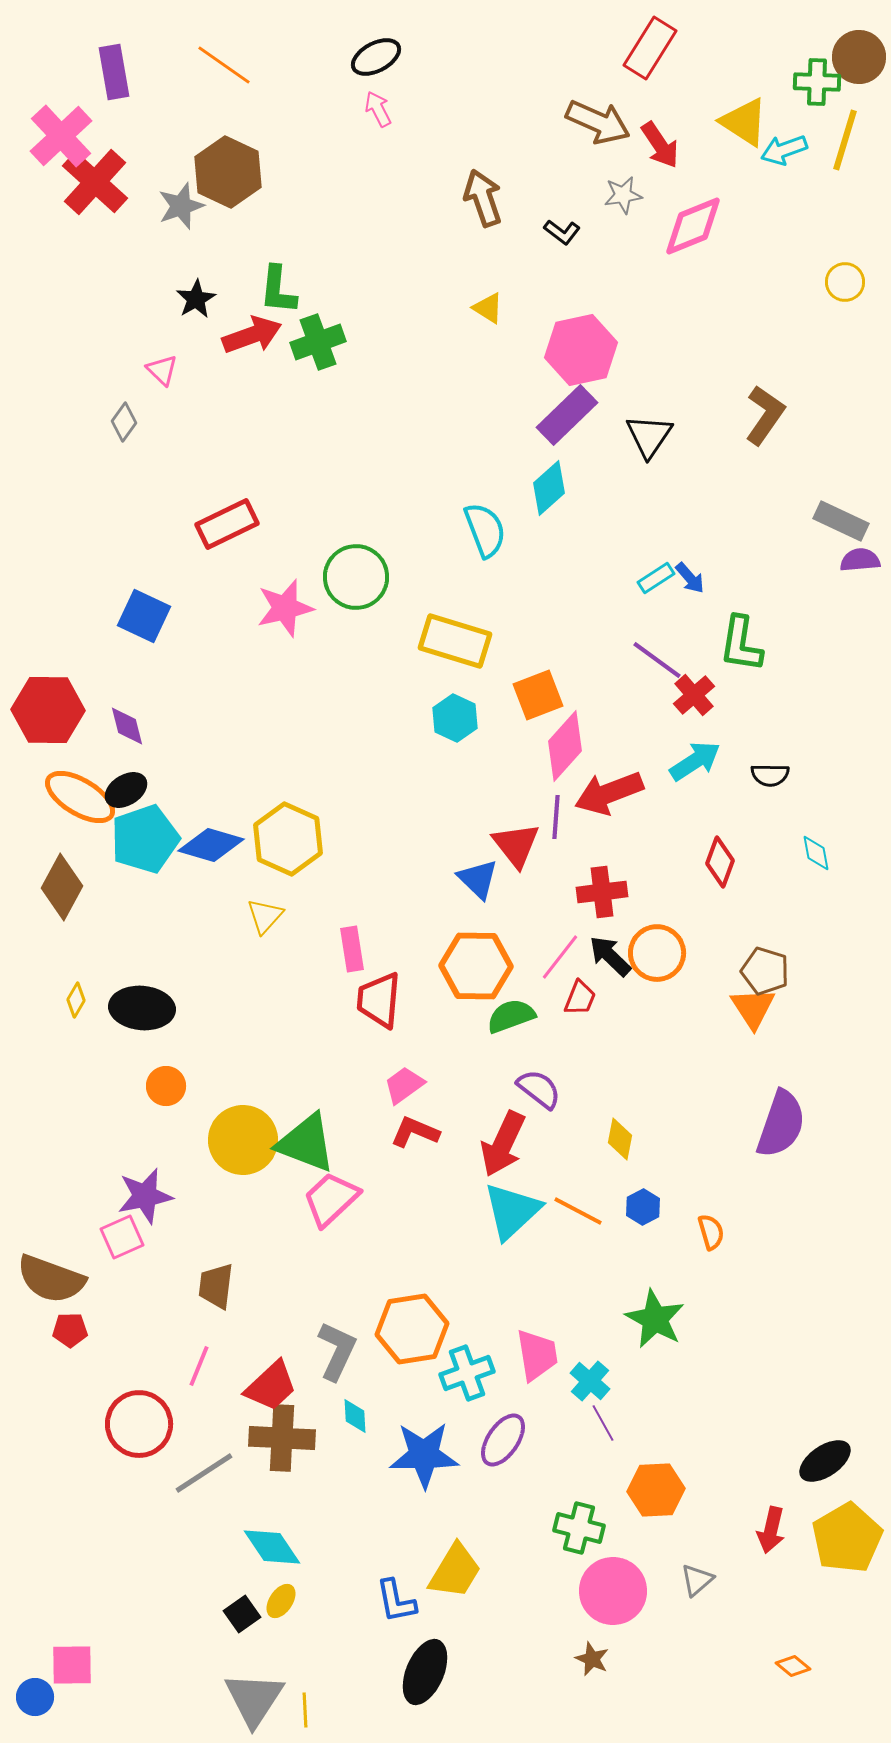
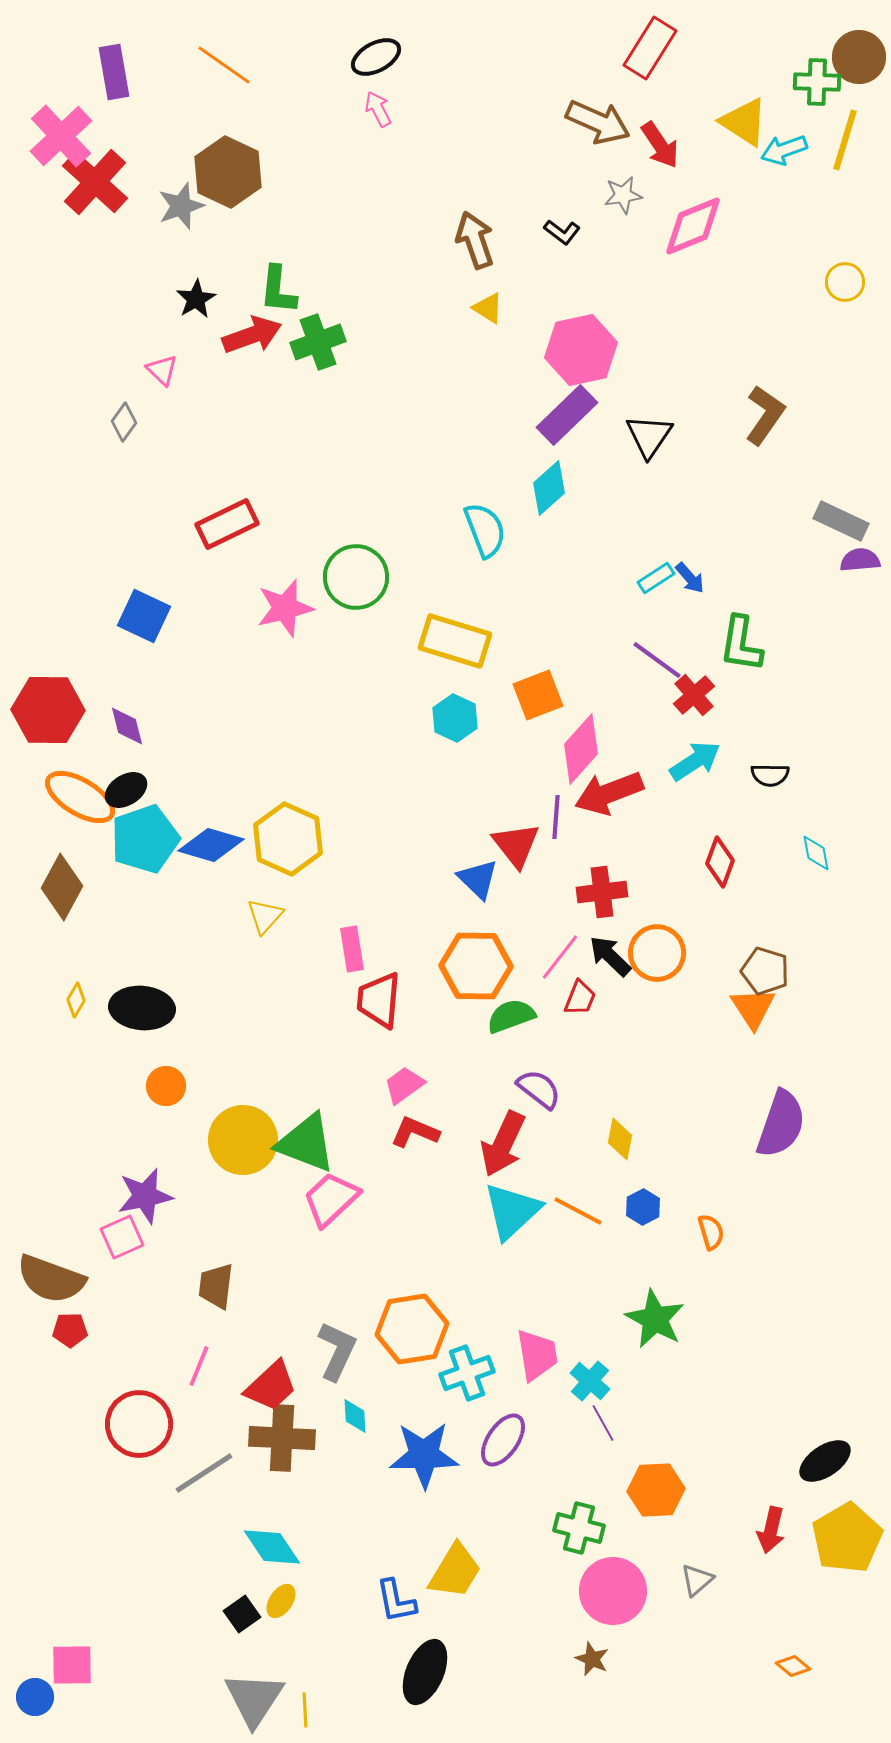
brown arrow at (483, 198): moved 8 px left, 42 px down
pink diamond at (565, 746): moved 16 px right, 3 px down
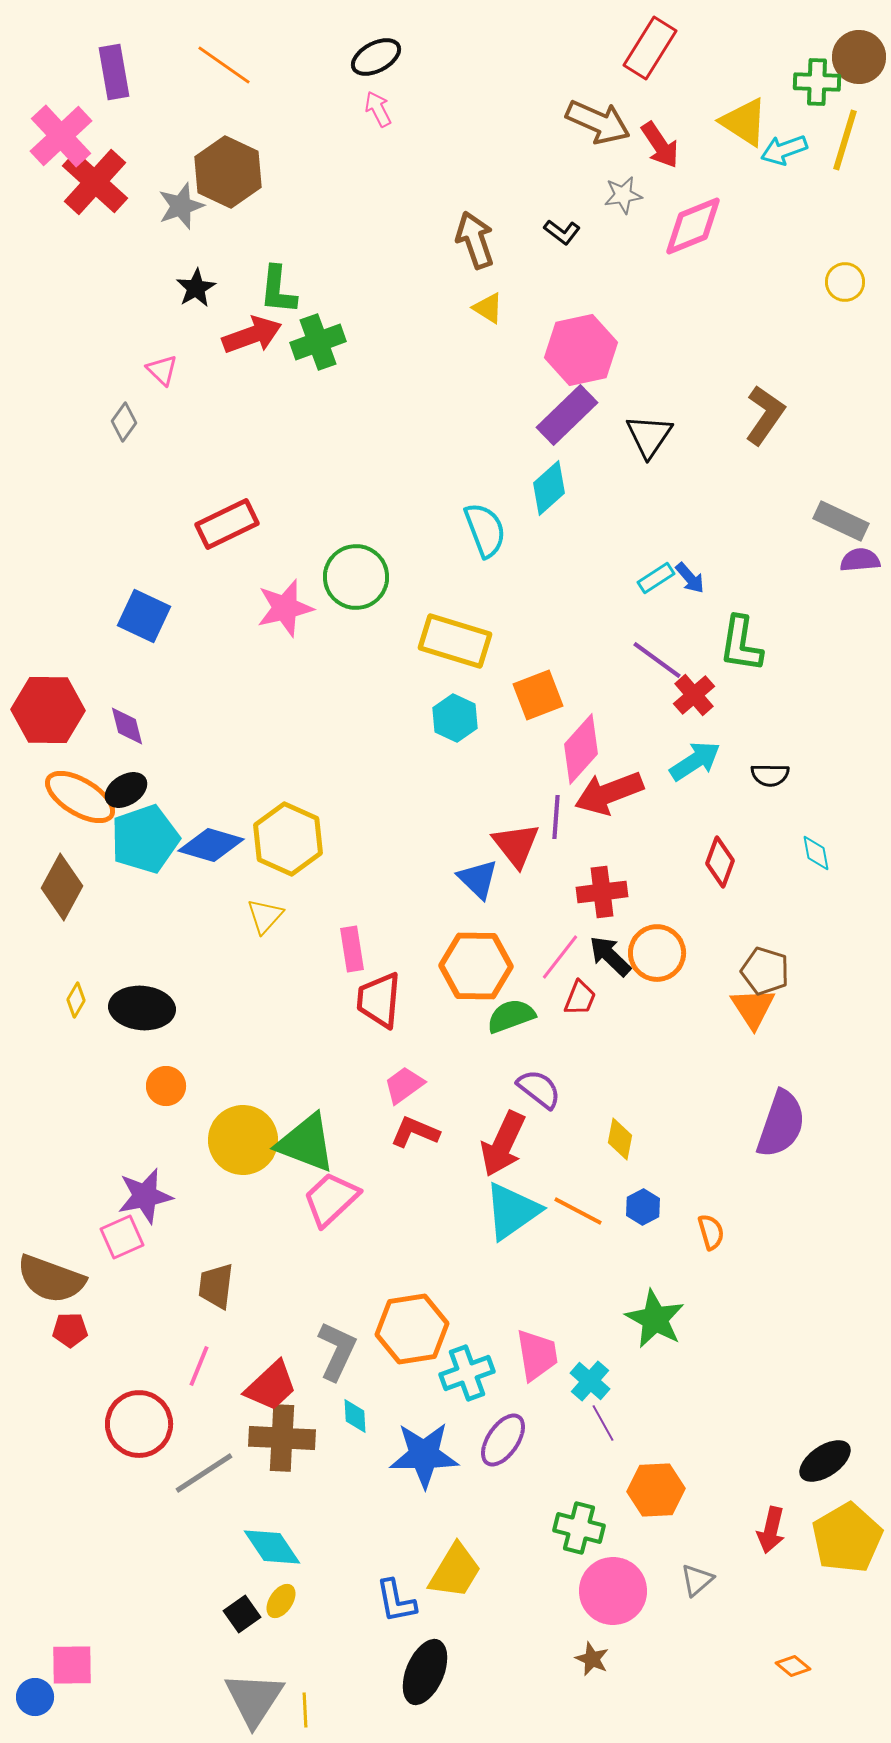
black star at (196, 299): moved 11 px up
cyan triangle at (512, 1211): rotated 8 degrees clockwise
